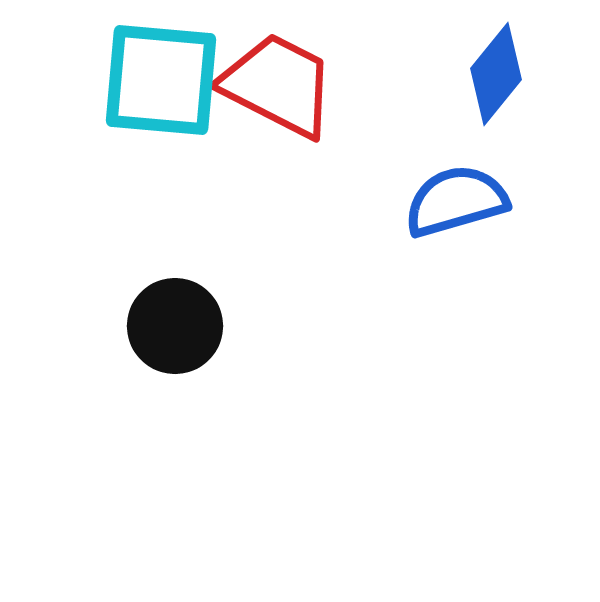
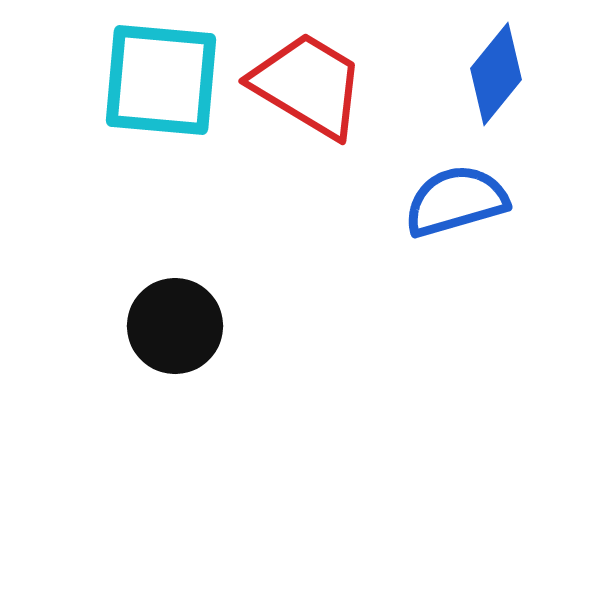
red trapezoid: moved 30 px right; rotated 4 degrees clockwise
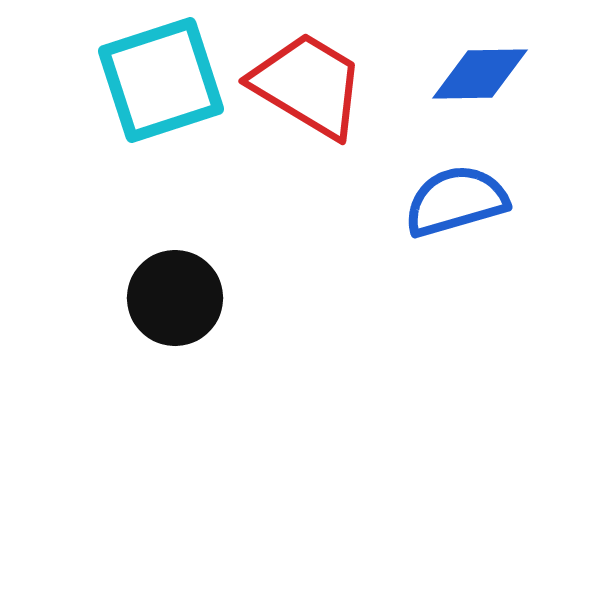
blue diamond: moved 16 px left; rotated 50 degrees clockwise
cyan square: rotated 23 degrees counterclockwise
black circle: moved 28 px up
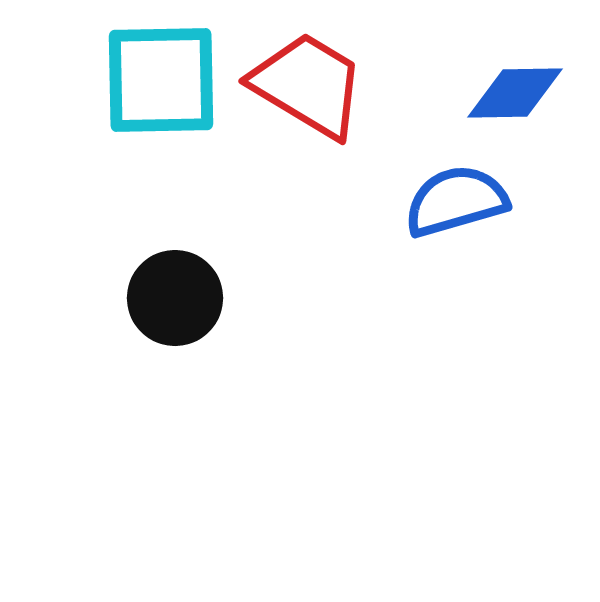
blue diamond: moved 35 px right, 19 px down
cyan square: rotated 17 degrees clockwise
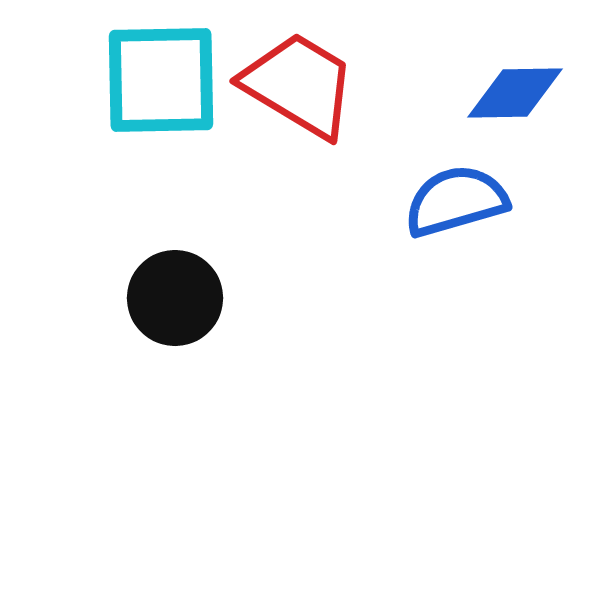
red trapezoid: moved 9 px left
